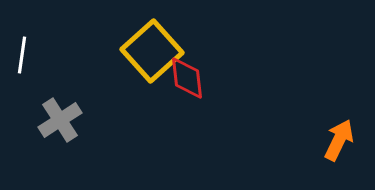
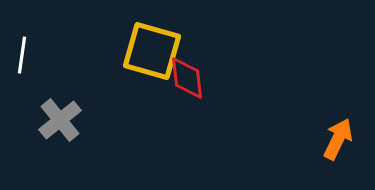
yellow square: rotated 32 degrees counterclockwise
gray cross: rotated 6 degrees counterclockwise
orange arrow: moved 1 px left, 1 px up
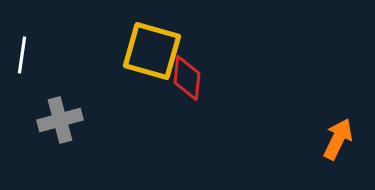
red diamond: rotated 12 degrees clockwise
gray cross: rotated 24 degrees clockwise
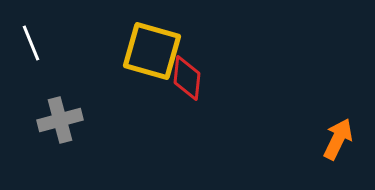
white line: moved 9 px right, 12 px up; rotated 30 degrees counterclockwise
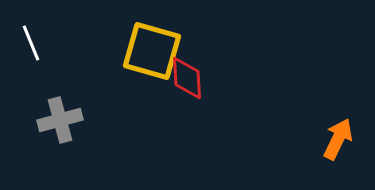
red diamond: rotated 9 degrees counterclockwise
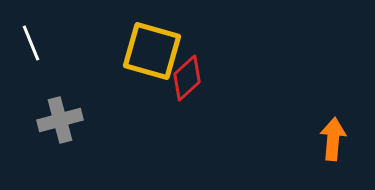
red diamond: rotated 51 degrees clockwise
orange arrow: moved 5 px left; rotated 21 degrees counterclockwise
